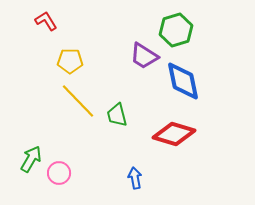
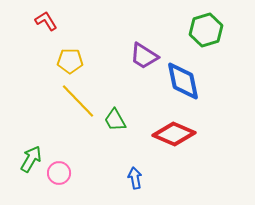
green hexagon: moved 30 px right
green trapezoid: moved 2 px left, 5 px down; rotated 15 degrees counterclockwise
red diamond: rotated 6 degrees clockwise
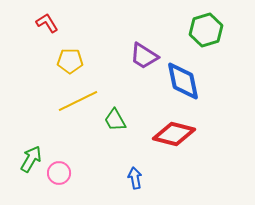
red L-shape: moved 1 px right, 2 px down
yellow line: rotated 72 degrees counterclockwise
red diamond: rotated 9 degrees counterclockwise
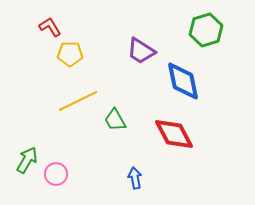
red L-shape: moved 3 px right, 4 px down
purple trapezoid: moved 3 px left, 5 px up
yellow pentagon: moved 7 px up
red diamond: rotated 48 degrees clockwise
green arrow: moved 4 px left, 1 px down
pink circle: moved 3 px left, 1 px down
